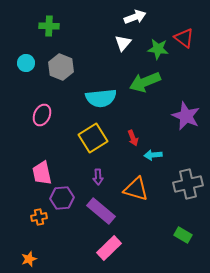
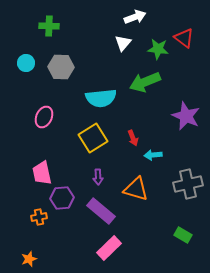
gray hexagon: rotated 20 degrees counterclockwise
pink ellipse: moved 2 px right, 2 px down
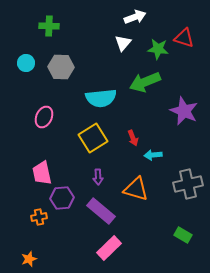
red triangle: rotated 20 degrees counterclockwise
purple star: moved 2 px left, 5 px up
